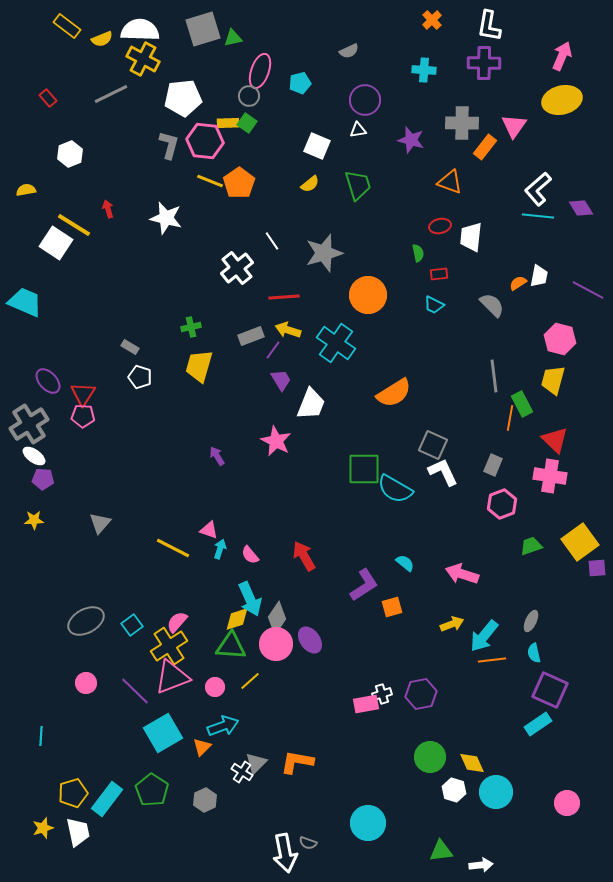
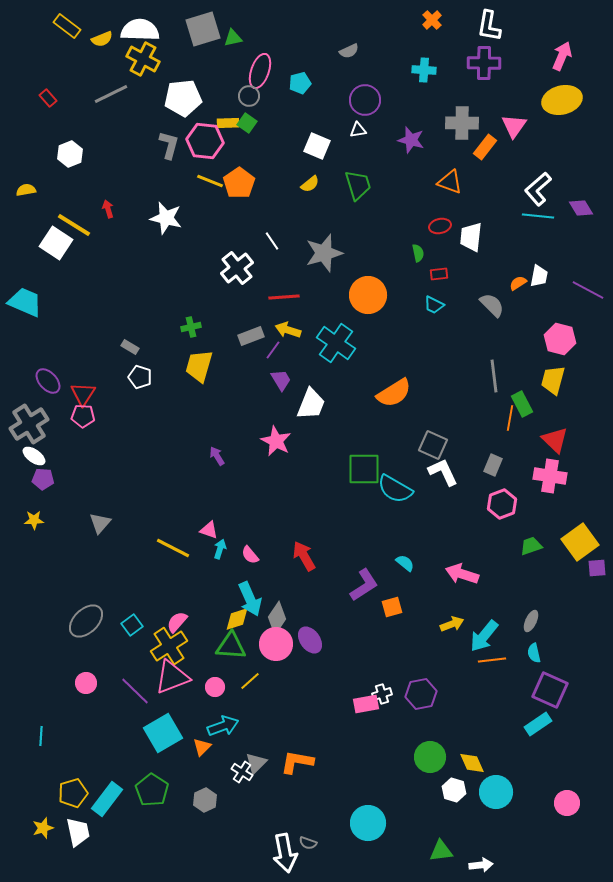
gray ellipse at (86, 621): rotated 15 degrees counterclockwise
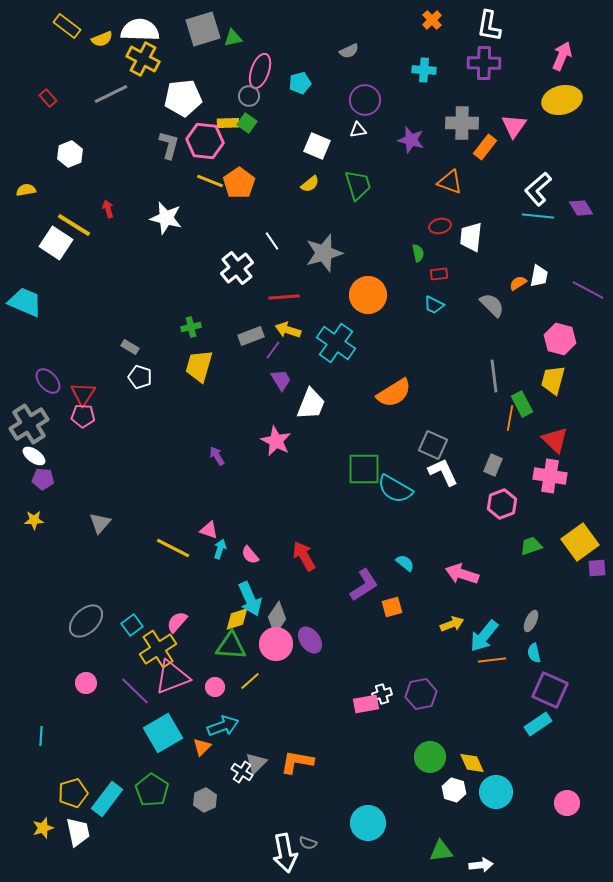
yellow cross at (169, 646): moved 11 px left, 3 px down
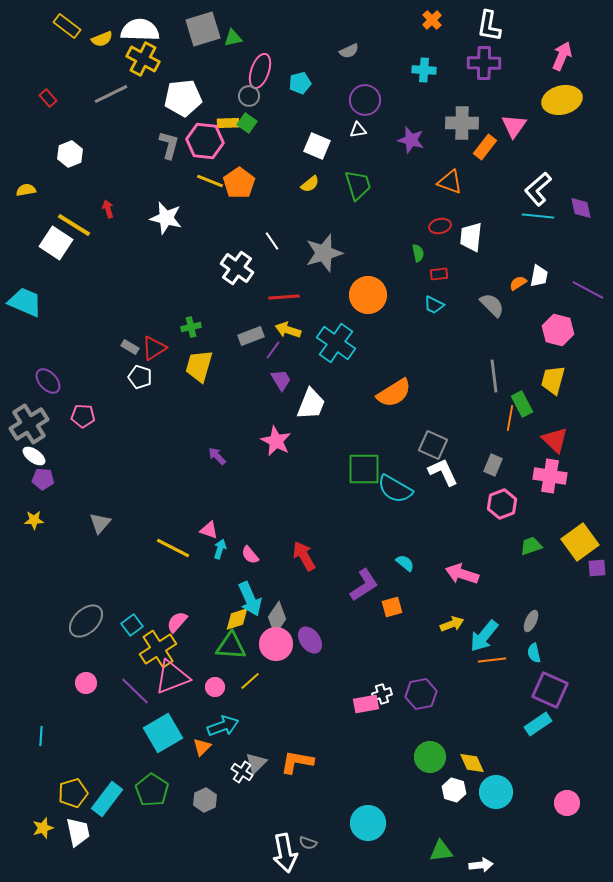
purple diamond at (581, 208): rotated 20 degrees clockwise
white cross at (237, 268): rotated 16 degrees counterclockwise
pink hexagon at (560, 339): moved 2 px left, 9 px up
red triangle at (83, 394): moved 71 px right, 46 px up; rotated 24 degrees clockwise
purple arrow at (217, 456): rotated 12 degrees counterclockwise
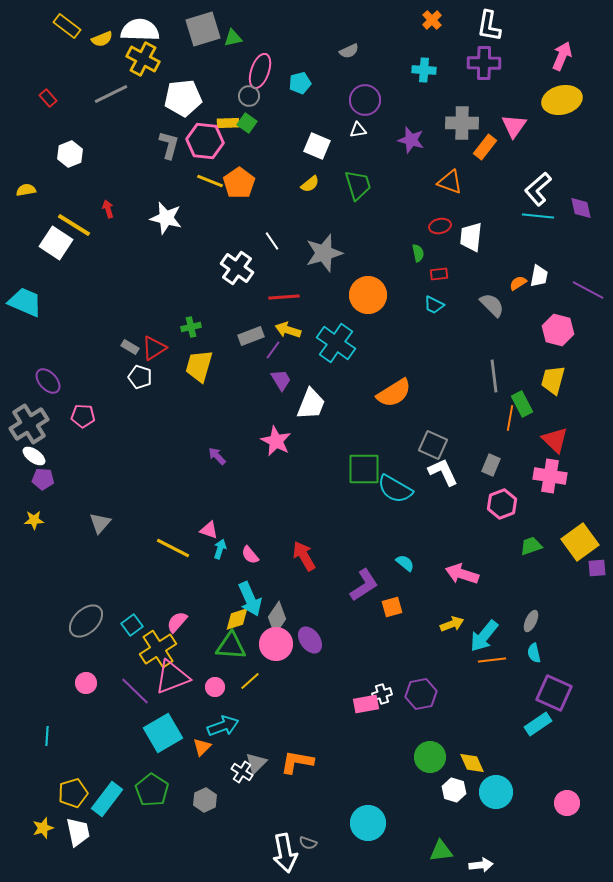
gray rectangle at (493, 465): moved 2 px left
purple square at (550, 690): moved 4 px right, 3 px down
cyan line at (41, 736): moved 6 px right
